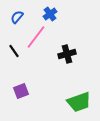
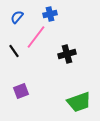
blue cross: rotated 24 degrees clockwise
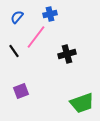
green trapezoid: moved 3 px right, 1 px down
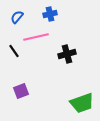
pink line: rotated 40 degrees clockwise
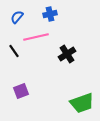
black cross: rotated 18 degrees counterclockwise
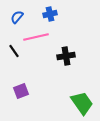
black cross: moved 1 px left, 2 px down; rotated 24 degrees clockwise
green trapezoid: rotated 105 degrees counterclockwise
